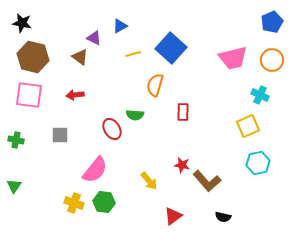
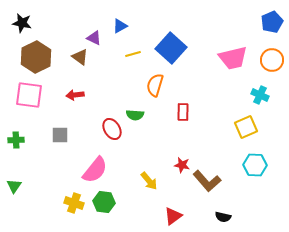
brown hexagon: moved 3 px right; rotated 20 degrees clockwise
yellow square: moved 2 px left, 1 px down
green cross: rotated 14 degrees counterclockwise
cyan hexagon: moved 3 px left, 2 px down; rotated 15 degrees clockwise
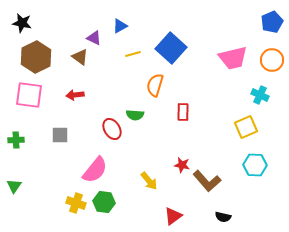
yellow cross: moved 2 px right
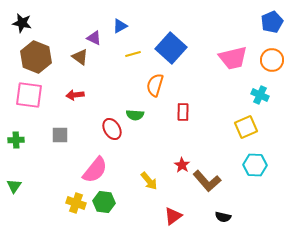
brown hexagon: rotated 12 degrees counterclockwise
red star: rotated 21 degrees clockwise
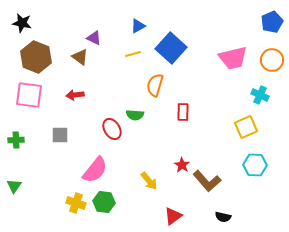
blue triangle: moved 18 px right
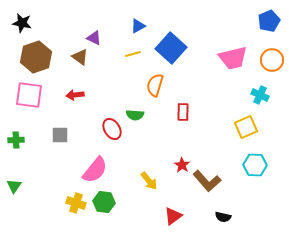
blue pentagon: moved 3 px left, 1 px up
brown hexagon: rotated 20 degrees clockwise
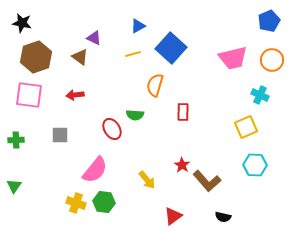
yellow arrow: moved 2 px left, 1 px up
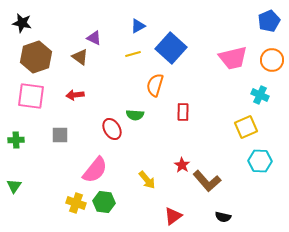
pink square: moved 2 px right, 1 px down
cyan hexagon: moved 5 px right, 4 px up
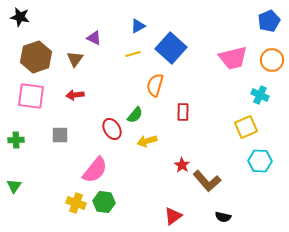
black star: moved 2 px left, 6 px up
brown triangle: moved 5 px left, 2 px down; rotated 30 degrees clockwise
green semicircle: rotated 54 degrees counterclockwise
yellow arrow: moved 39 px up; rotated 114 degrees clockwise
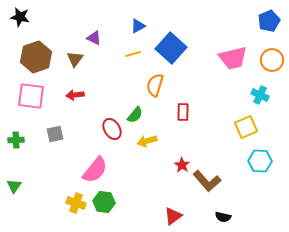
gray square: moved 5 px left, 1 px up; rotated 12 degrees counterclockwise
